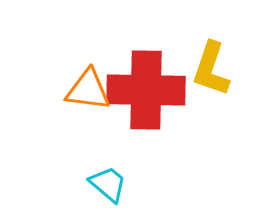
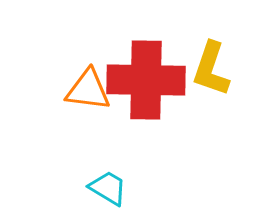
red cross: moved 10 px up
cyan trapezoid: moved 4 px down; rotated 9 degrees counterclockwise
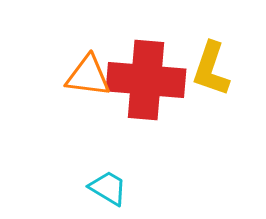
red cross: rotated 4 degrees clockwise
orange triangle: moved 14 px up
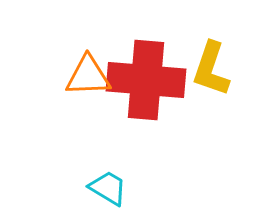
orange triangle: rotated 9 degrees counterclockwise
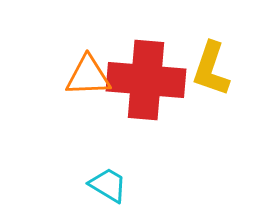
cyan trapezoid: moved 3 px up
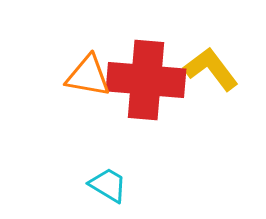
yellow L-shape: rotated 124 degrees clockwise
orange triangle: rotated 12 degrees clockwise
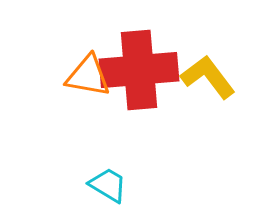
yellow L-shape: moved 3 px left, 8 px down
red cross: moved 7 px left, 10 px up; rotated 10 degrees counterclockwise
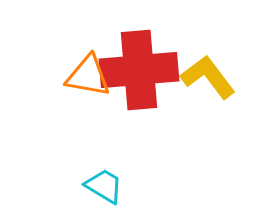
cyan trapezoid: moved 4 px left, 1 px down
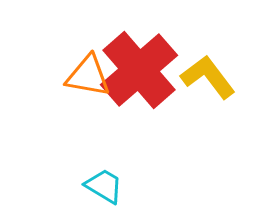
red cross: rotated 36 degrees counterclockwise
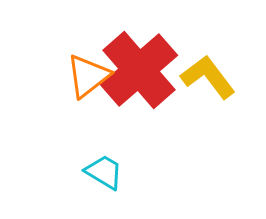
orange triangle: rotated 48 degrees counterclockwise
cyan trapezoid: moved 14 px up
